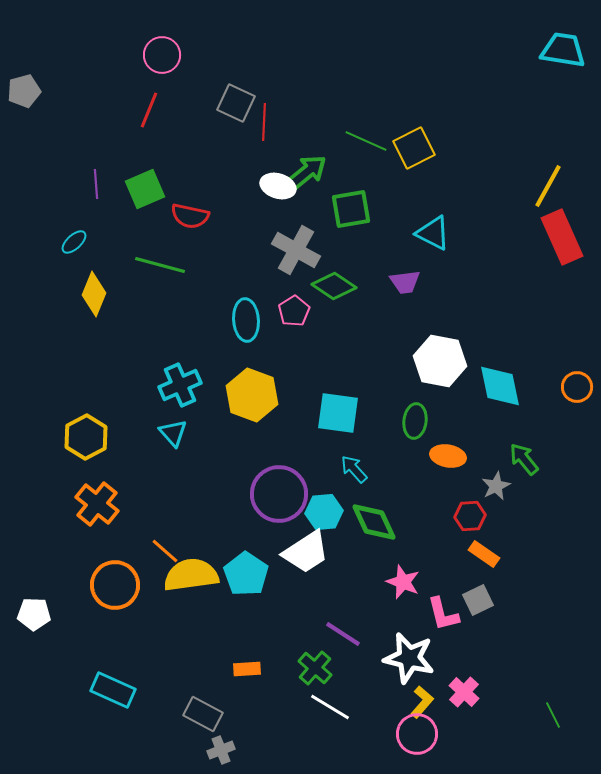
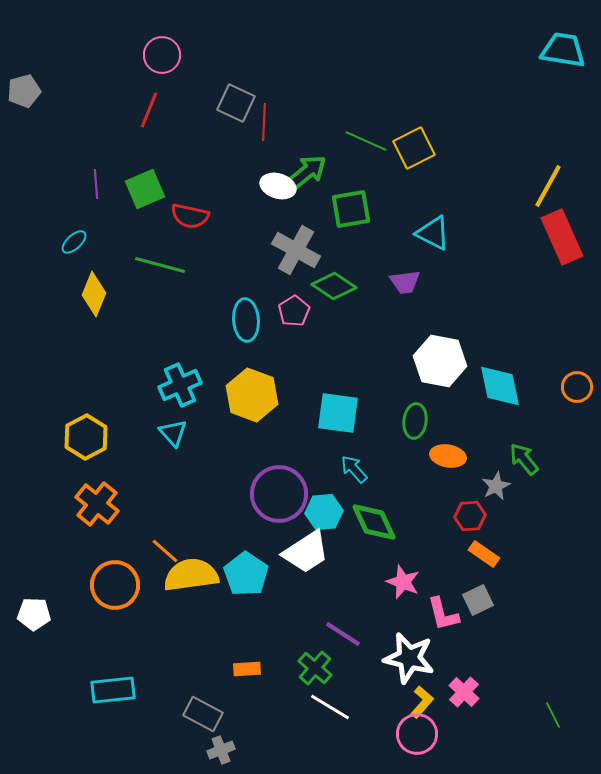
cyan rectangle at (113, 690): rotated 30 degrees counterclockwise
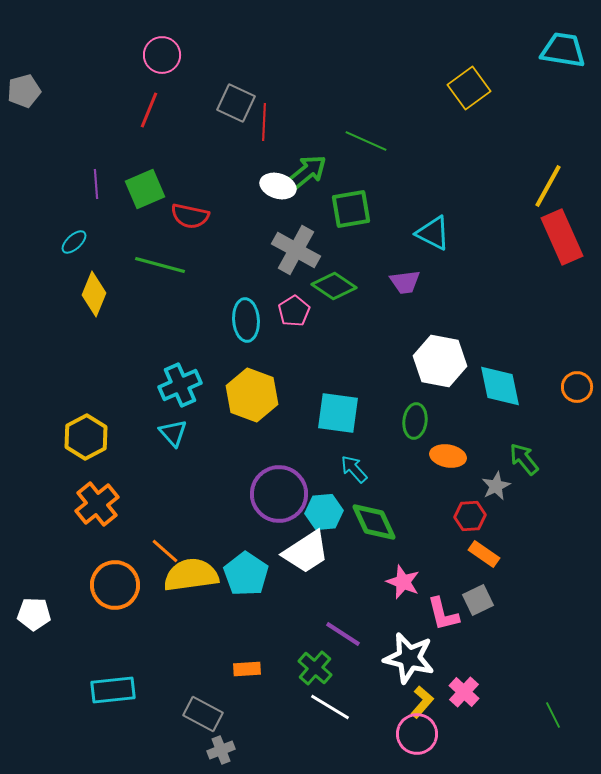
yellow square at (414, 148): moved 55 px right, 60 px up; rotated 9 degrees counterclockwise
orange cross at (97, 504): rotated 12 degrees clockwise
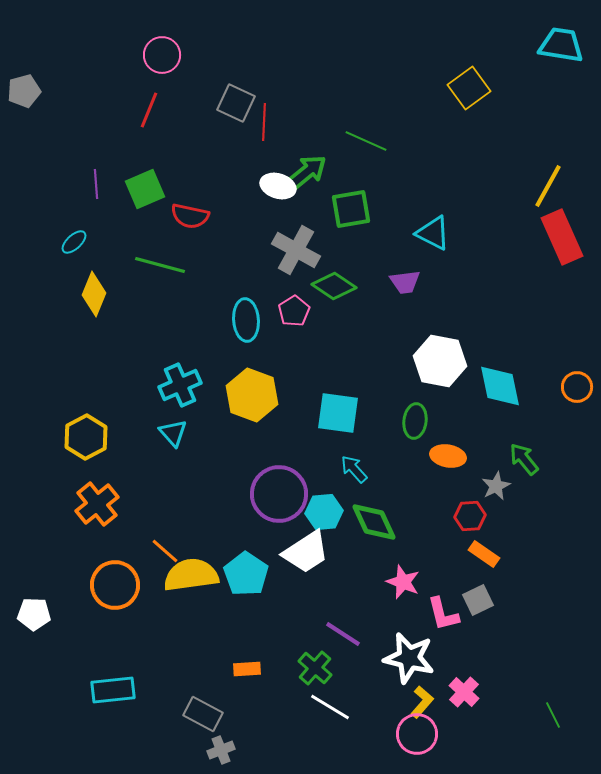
cyan trapezoid at (563, 50): moved 2 px left, 5 px up
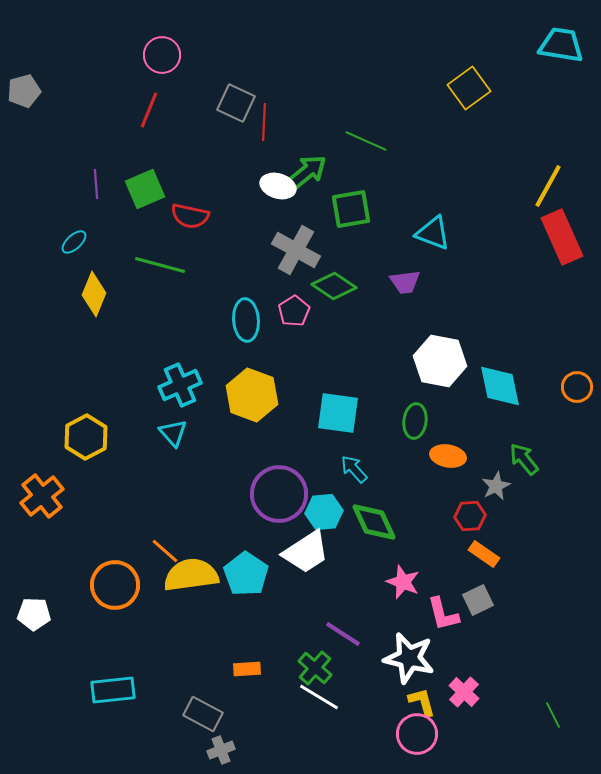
cyan triangle at (433, 233): rotated 6 degrees counterclockwise
orange cross at (97, 504): moved 55 px left, 8 px up
yellow L-shape at (422, 702): rotated 56 degrees counterclockwise
white line at (330, 707): moved 11 px left, 10 px up
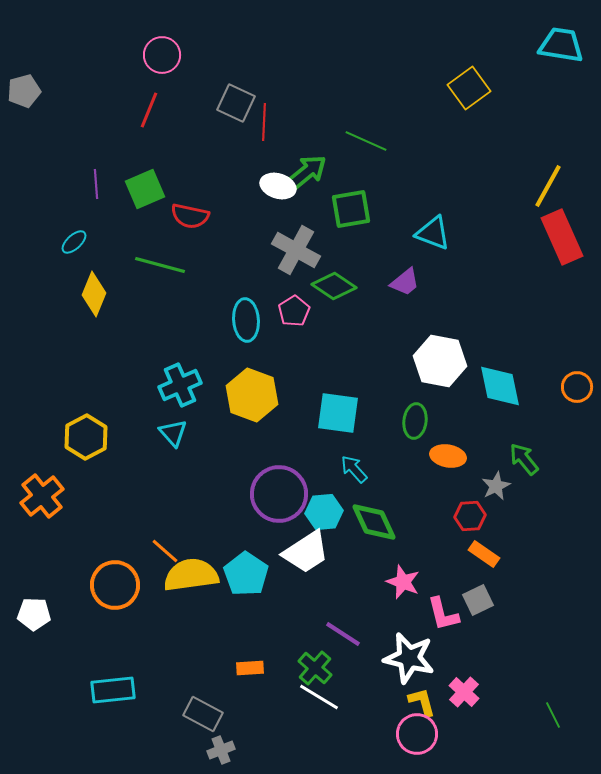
purple trapezoid at (405, 282): rotated 32 degrees counterclockwise
orange rectangle at (247, 669): moved 3 px right, 1 px up
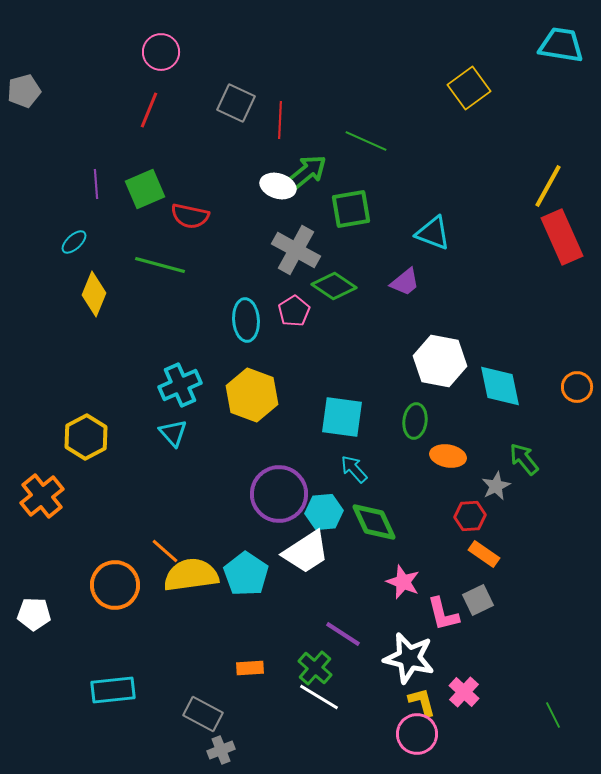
pink circle at (162, 55): moved 1 px left, 3 px up
red line at (264, 122): moved 16 px right, 2 px up
cyan square at (338, 413): moved 4 px right, 4 px down
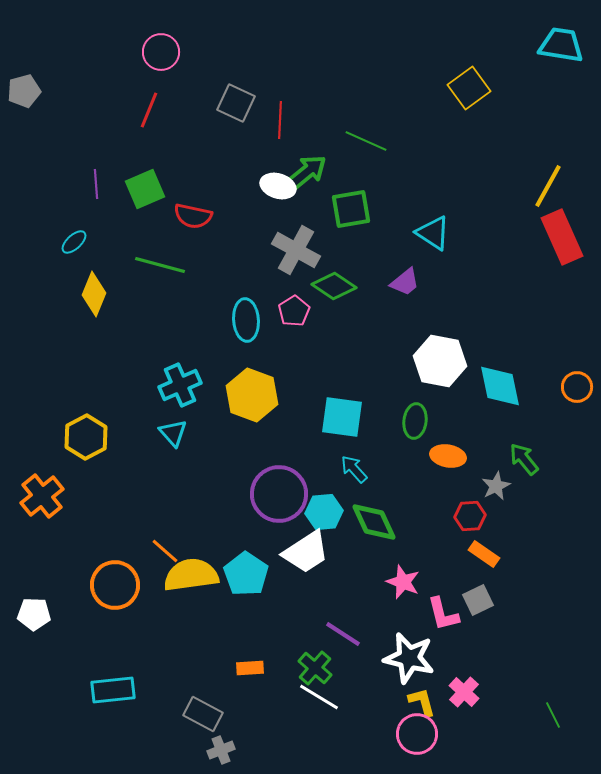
red semicircle at (190, 216): moved 3 px right
cyan triangle at (433, 233): rotated 12 degrees clockwise
